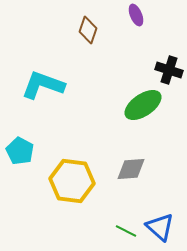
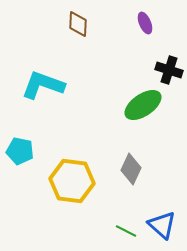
purple ellipse: moved 9 px right, 8 px down
brown diamond: moved 10 px left, 6 px up; rotated 16 degrees counterclockwise
cyan pentagon: rotated 16 degrees counterclockwise
gray diamond: rotated 60 degrees counterclockwise
blue triangle: moved 2 px right, 2 px up
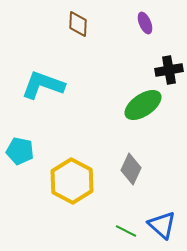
black cross: rotated 28 degrees counterclockwise
yellow hexagon: rotated 21 degrees clockwise
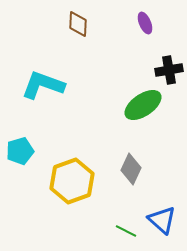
cyan pentagon: rotated 28 degrees counterclockwise
yellow hexagon: rotated 12 degrees clockwise
blue triangle: moved 5 px up
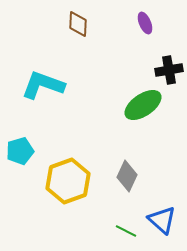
gray diamond: moved 4 px left, 7 px down
yellow hexagon: moved 4 px left
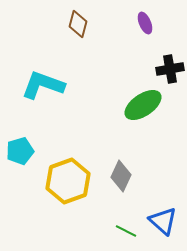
brown diamond: rotated 12 degrees clockwise
black cross: moved 1 px right, 1 px up
gray diamond: moved 6 px left
blue triangle: moved 1 px right, 1 px down
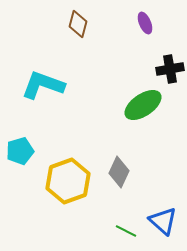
gray diamond: moved 2 px left, 4 px up
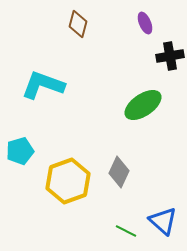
black cross: moved 13 px up
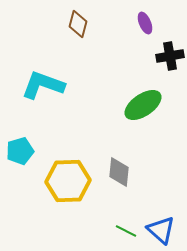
gray diamond: rotated 20 degrees counterclockwise
yellow hexagon: rotated 18 degrees clockwise
blue triangle: moved 2 px left, 9 px down
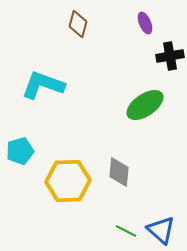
green ellipse: moved 2 px right
